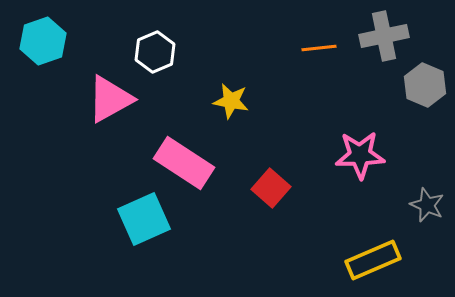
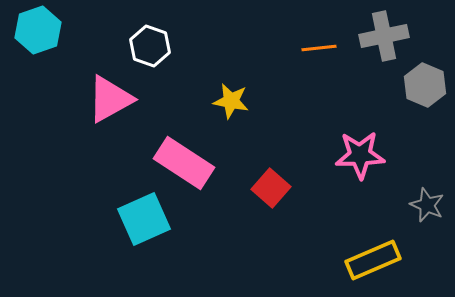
cyan hexagon: moved 5 px left, 11 px up
white hexagon: moved 5 px left, 6 px up; rotated 18 degrees counterclockwise
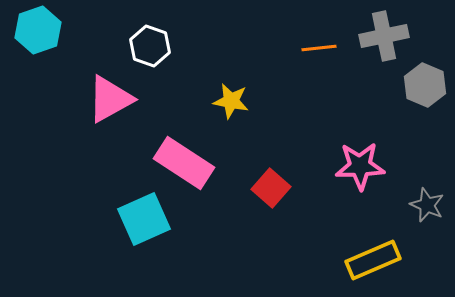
pink star: moved 11 px down
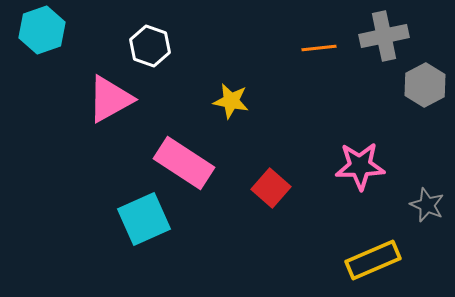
cyan hexagon: moved 4 px right
gray hexagon: rotated 9 degrees clockwise
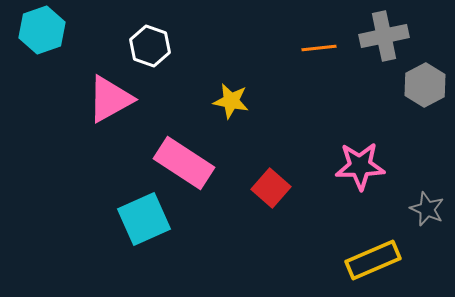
gray star: moved 4 px down
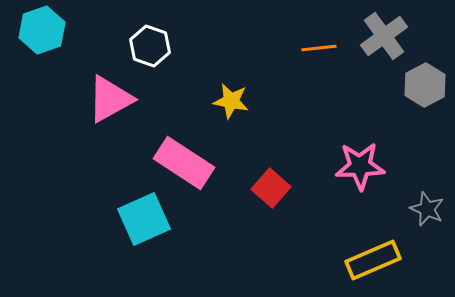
gray cross: rotated 24 degrees counterclockwise
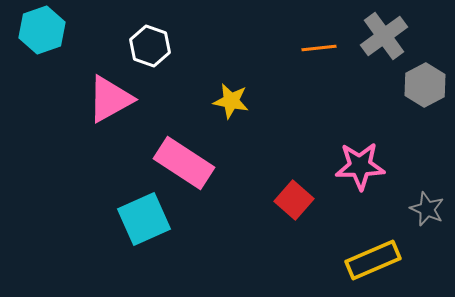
red square: moved 23 px right, 12 px down
